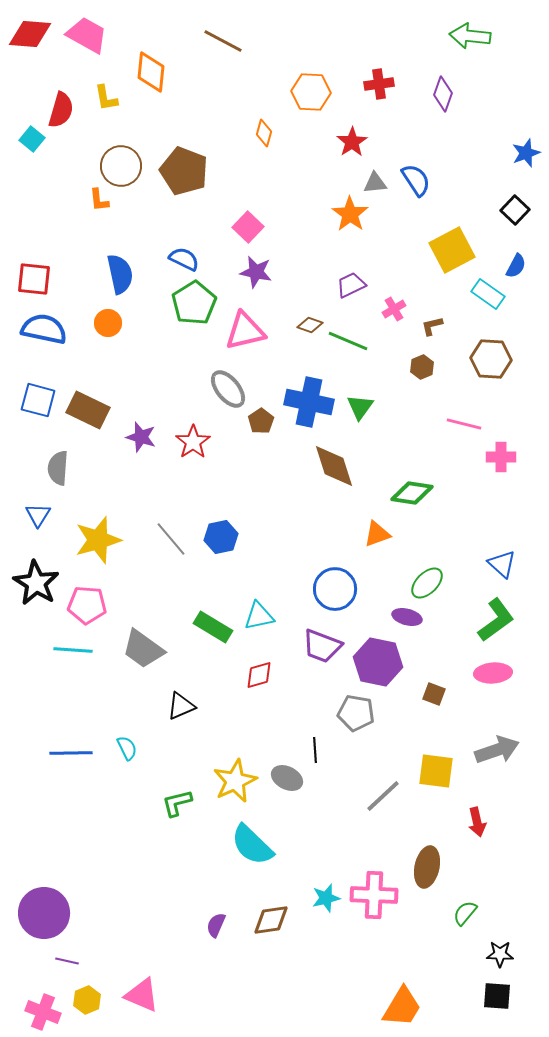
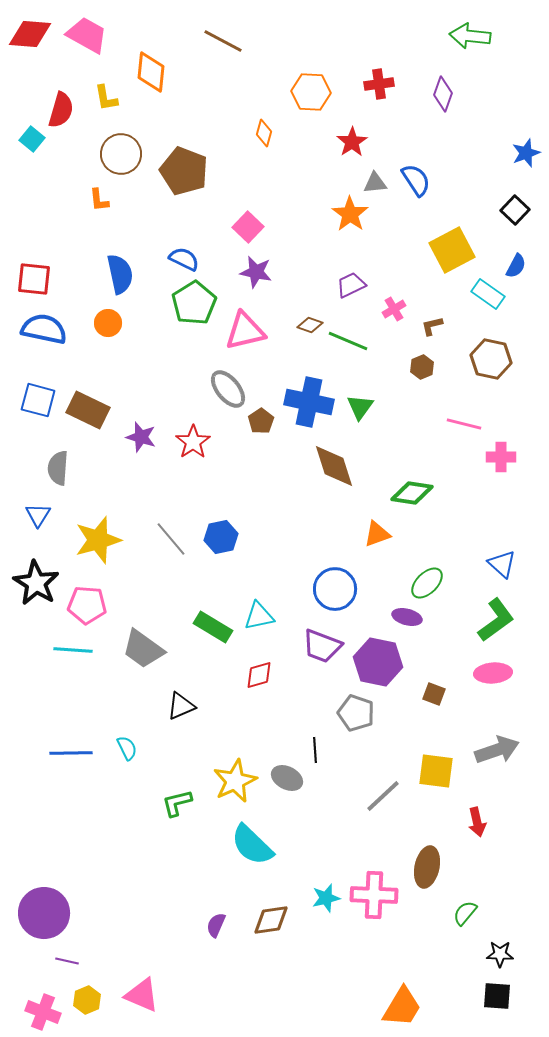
brown circle at (121, 166): moved 12 px up
brown hexagon at (491, 359): rotated 9 degrees clockwise
gray pentagon at (356, 713): rotated 9 degrees clockwise
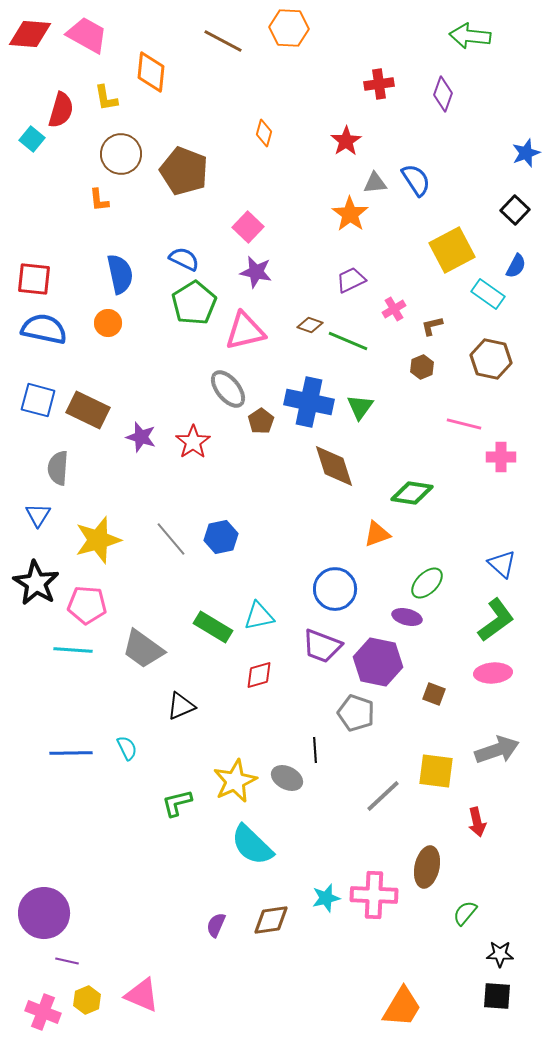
orange hexagon at (311, 92): moved 22 px left, 64 px up
red star at (352, 142): moved 6 px left, 1 px up
purple trapezoid at (351, 285): moved 5 px up
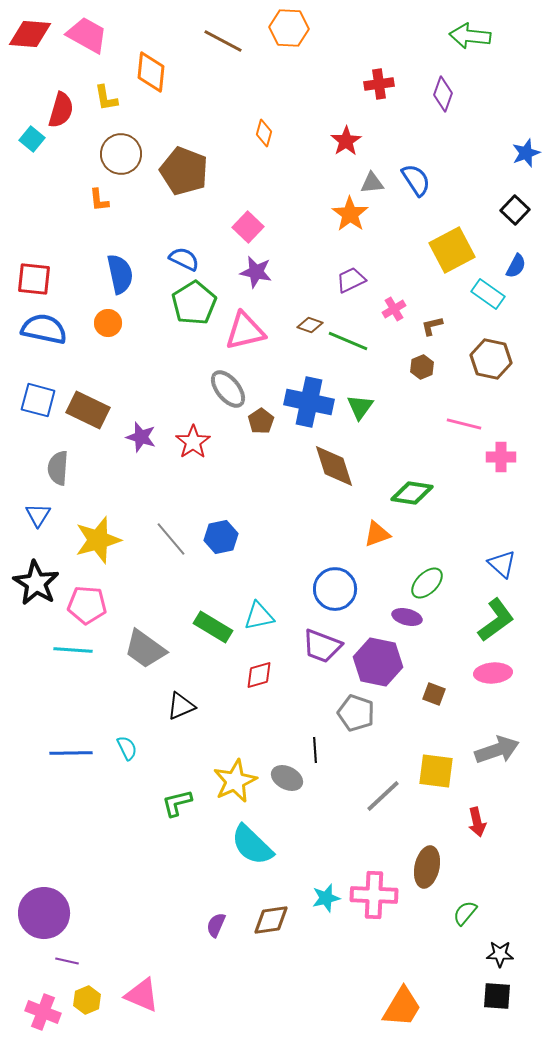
gray triangle at (375, 183): moved 3 px left
gray trapezoid at (143, 649): moved 2 px right
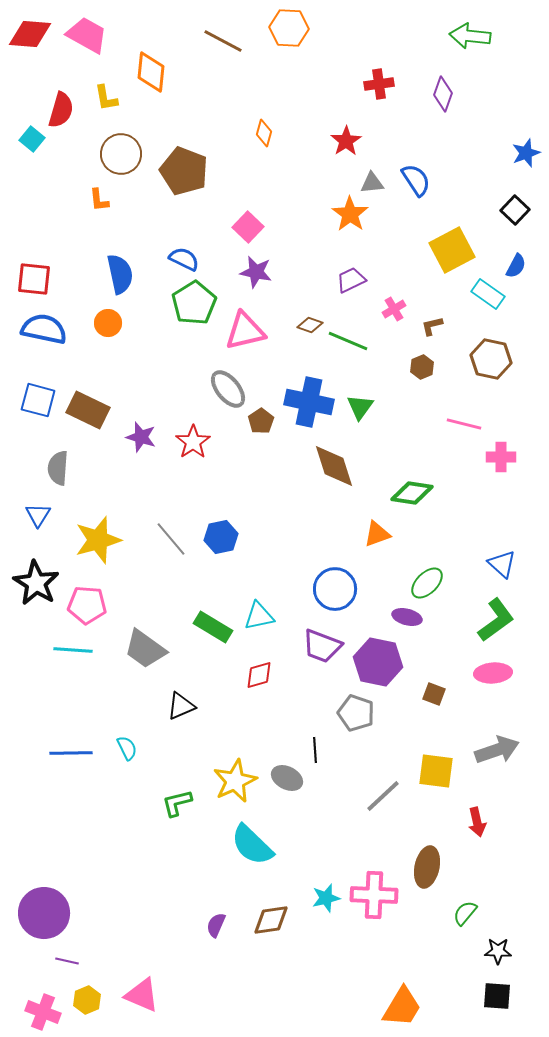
black star at (500, 954): moved 2 px left, 3 px up
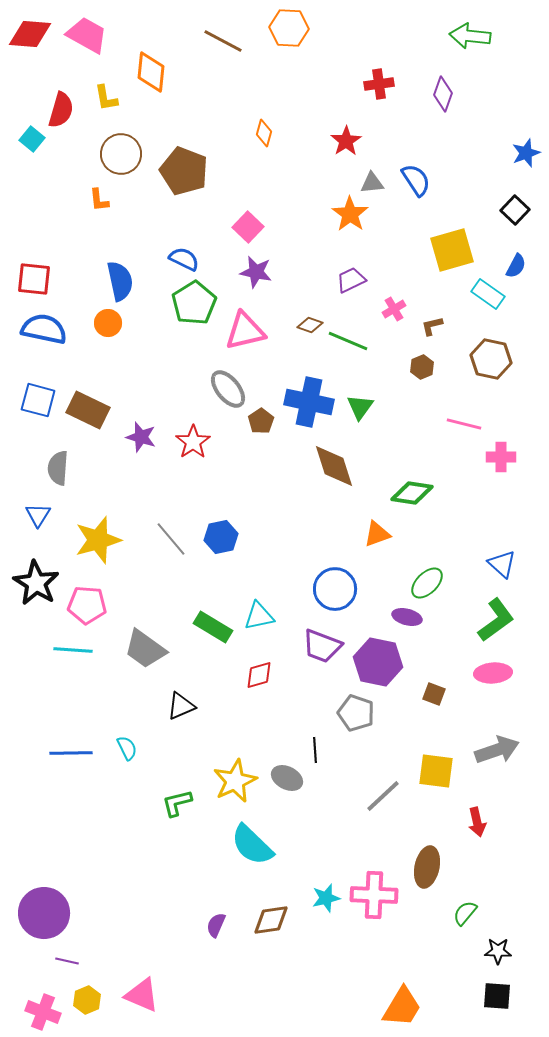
yellow square at (452, 250): rotated 12 degrees clockwise
blue semicircle at (120, 274): moved 7 px down
